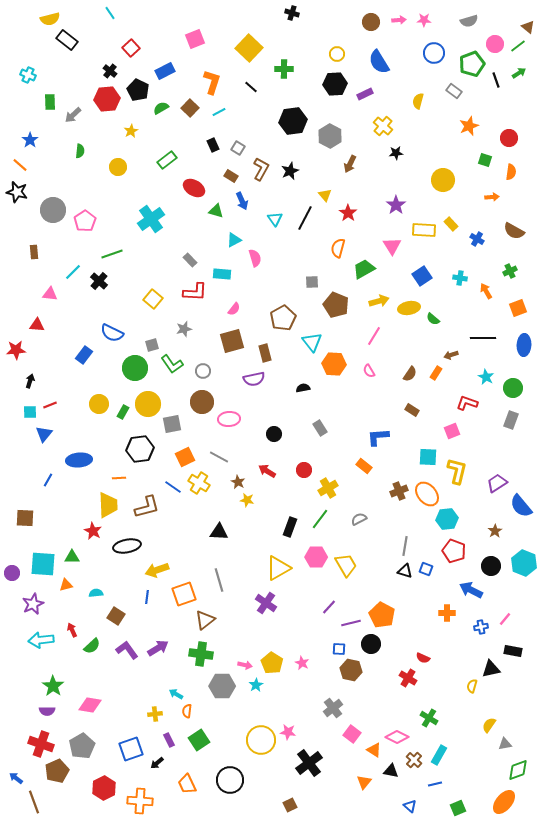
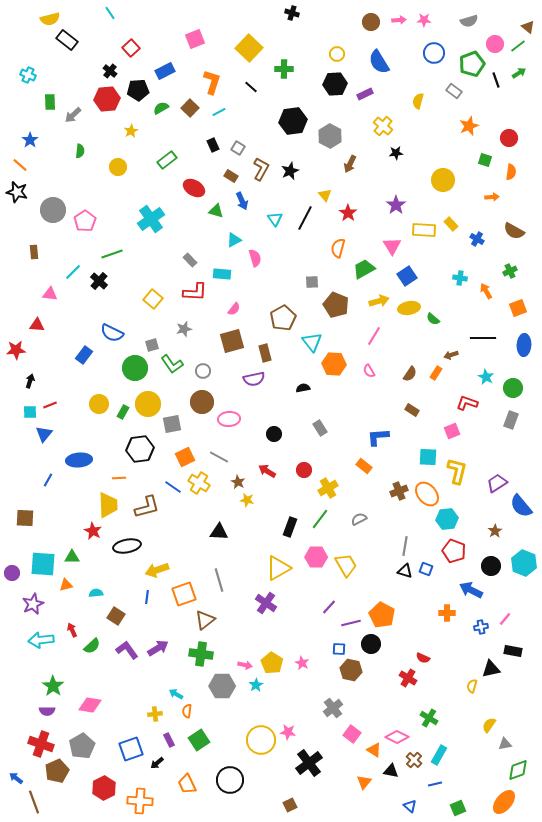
black pentagon at (138, 90): rotated 30 degrees counterclockwise
blue square at (422, 276): moved 15 px left
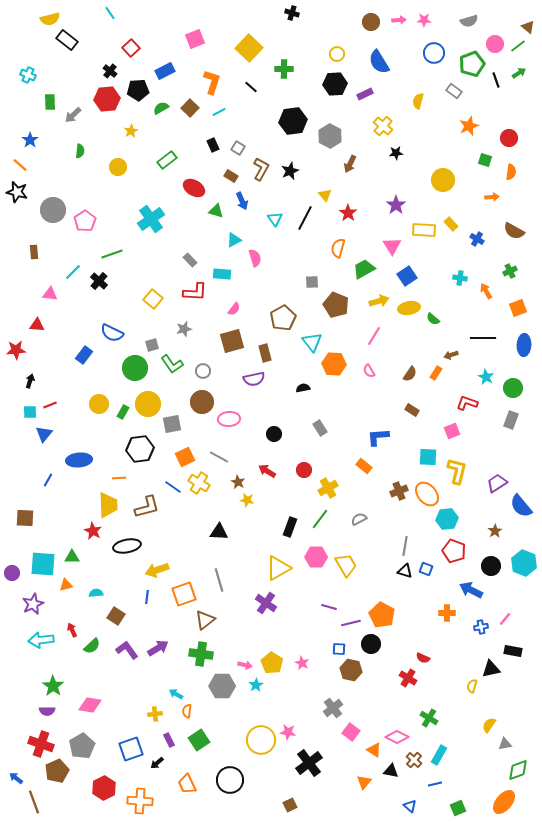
purple line at (329, 607): rotated 63 degrees clockwise
pink square at (352, 734): moved 1 px left, 2 px up
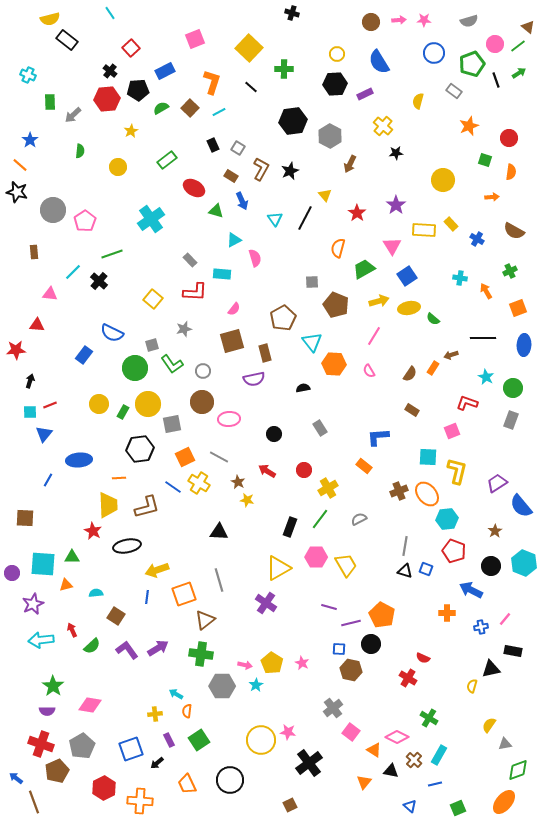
red star at (348, 213): moved 9 px right
orange rectangle at (436, 373): moved 3 px left, 5 px up
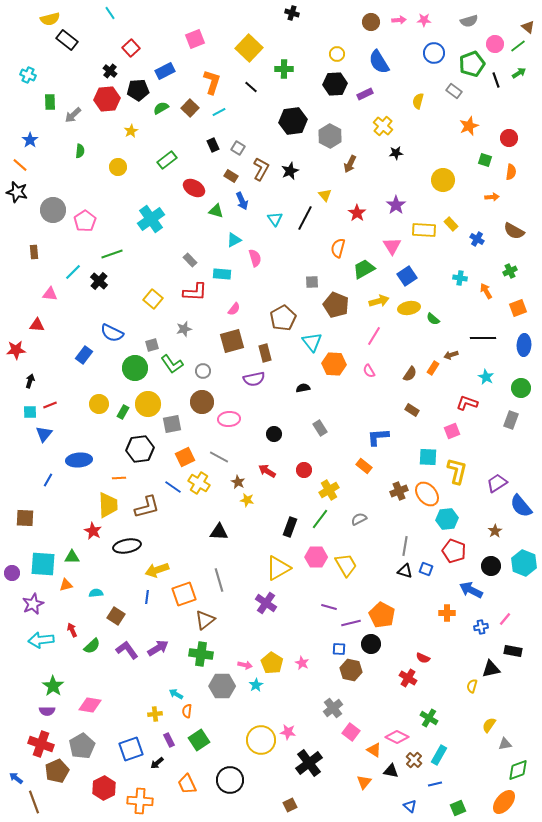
green circle at (513, 388): moved 8 px right
yellow cross at (328, 488): moved 1 px right, 2 px down
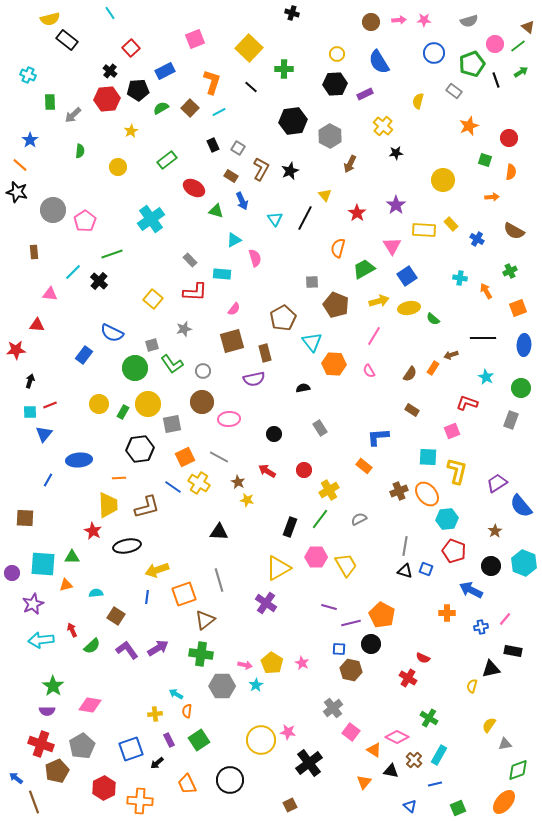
green arrow at (519, 73): moved 2 px right, 1 px up
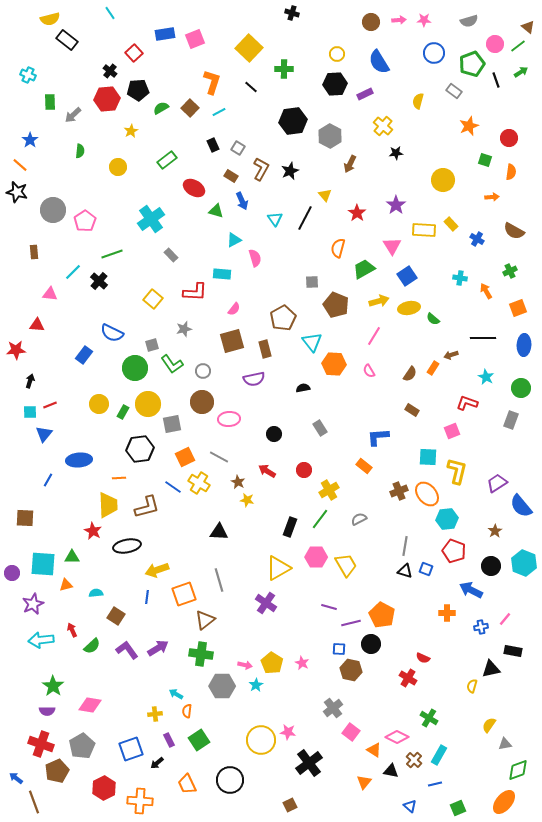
red square at (131, 48): moved 3 px right, 5 px down
blue rectangle at (165, 71): moved 37 px up; rotated 18 degrees clockwise
gray rectangle at (190, 260): moved 19 px left, 5 px up
brown rectangle at (265, 353): moved 4 px up
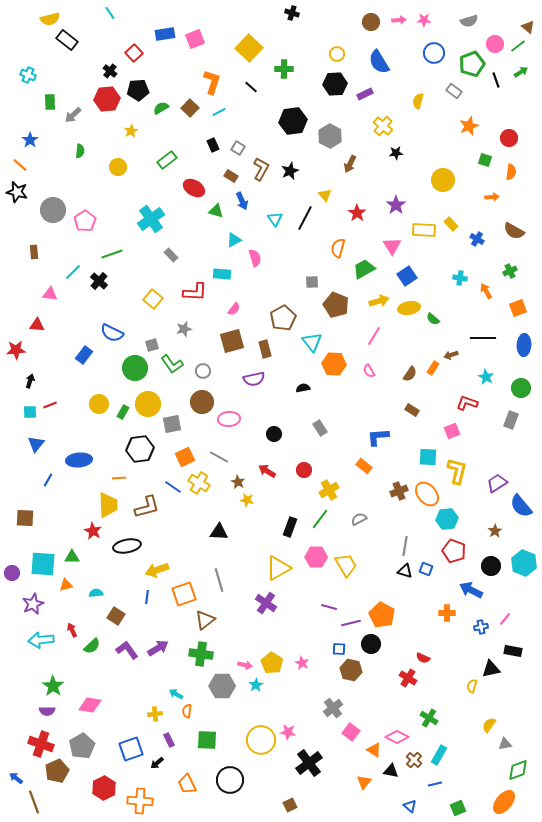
blue triangle at (44, 434): moved 8 px left, 10 px down
green square at (199, 740): moved 8 px right; rotated 35 degrees clockwise
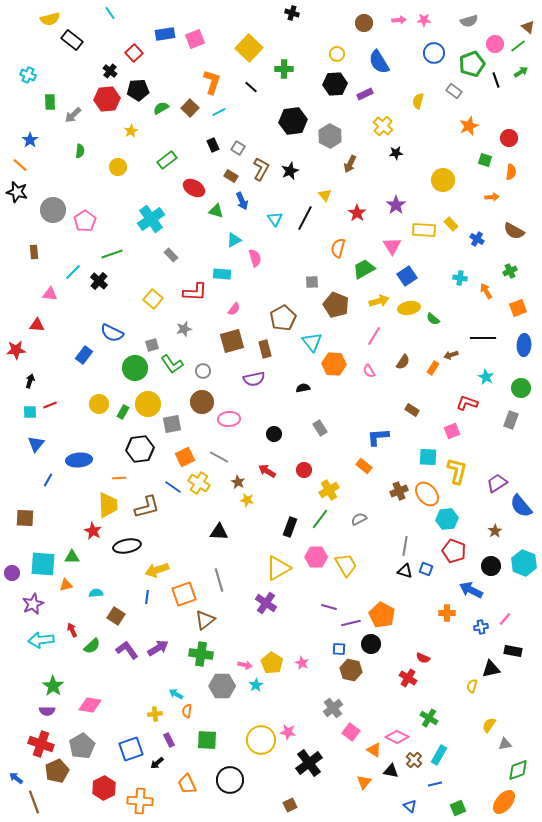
brown circle at (371, 22): moved 7 px left, 1 px down
black rectangle at (67, 40): moved 5 px right
brown semicircle at (410, 374): moved 7 px left, 12 px up
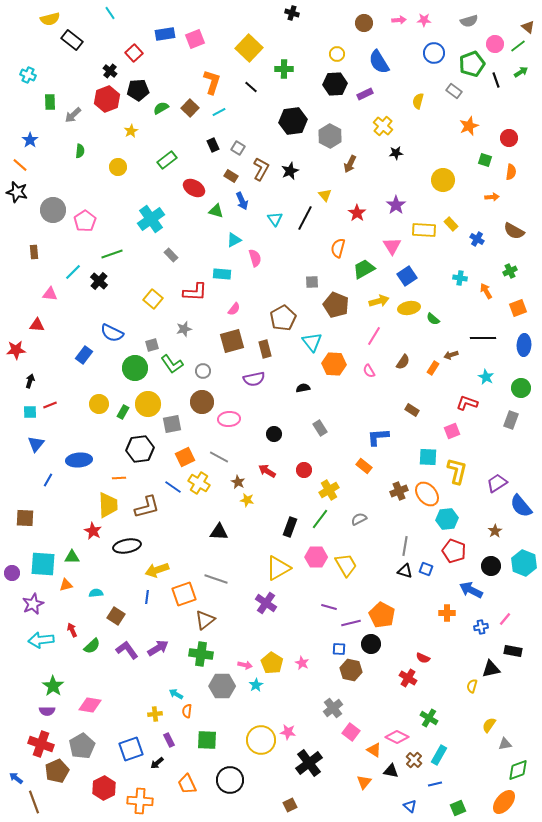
red hexagon at (107, 99): rotated 15 degrees counterclockwise
gray line at (219, 580): moved 3 px left, 1 px up; rotated 55 degrees counterclockwise
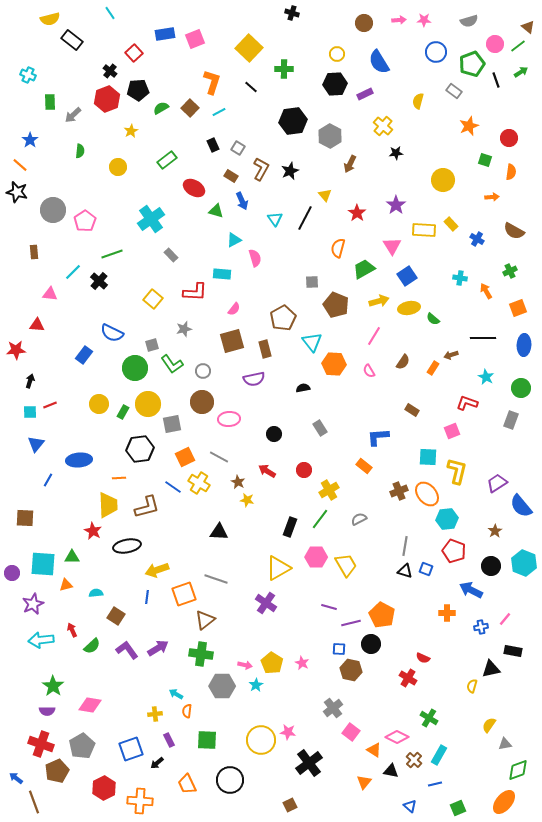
blue circle at (434, 53): moved 2 px right, 1 px up
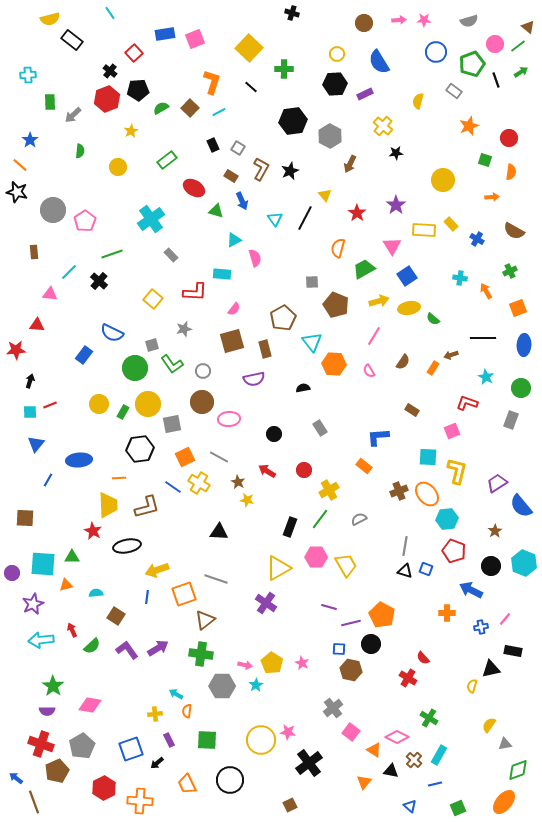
cyan cross at (28, 75): rotated 28 degrees counterclockwise
cyan line at (73, 272): moved 4 px left
red semicircle at (423, 658): rotated 24 degrees clockwise
